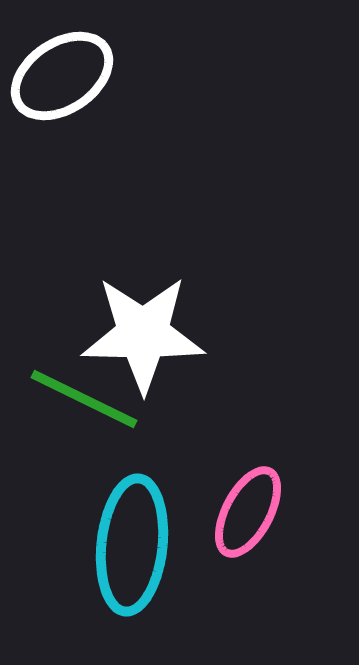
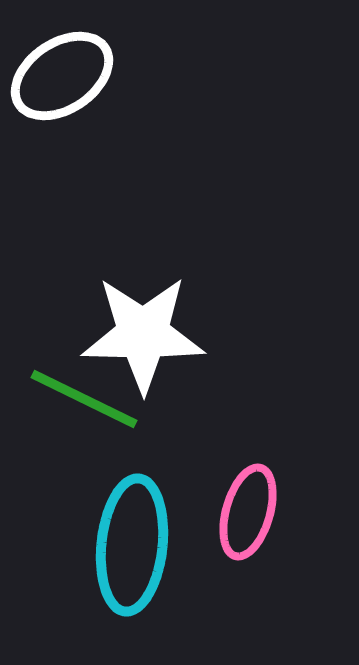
pink ellipse: rotated 12 degrees counterclockwise
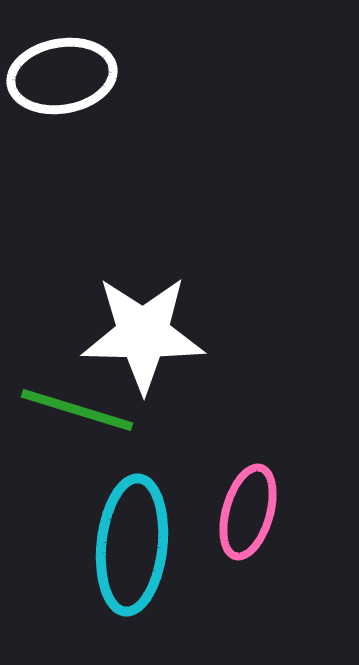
white ellipse: rotated 24 degrees clockwise
green line: moved 7 px left, 11 px down; rotated 9 degrees counterclockwise
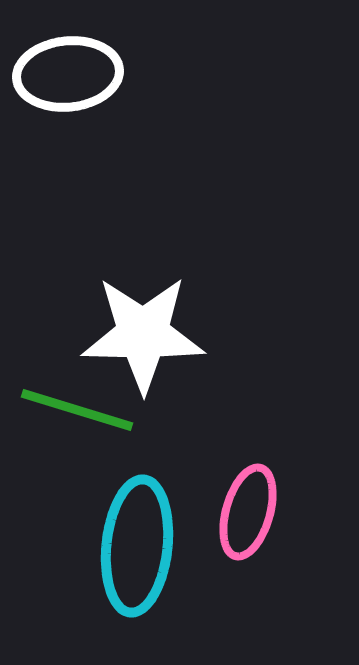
white ellipse: moved 6 px right, 2 px up; rotated 4 degrees clockwise
cyan ellipse: moved 5 px right, 1 px down
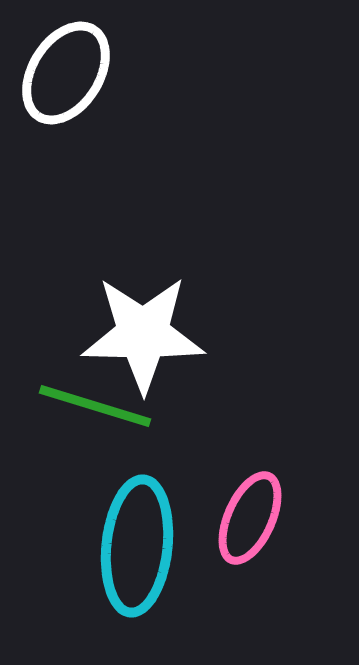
white ellipse: moved 2 px left, 1 px up; rotated 52 degrees counterclockwise
green line: moved 18 px right, 4 px up
pink ellipse: moved 2 px right, 6 px down; rotated 8 degrees clockwise
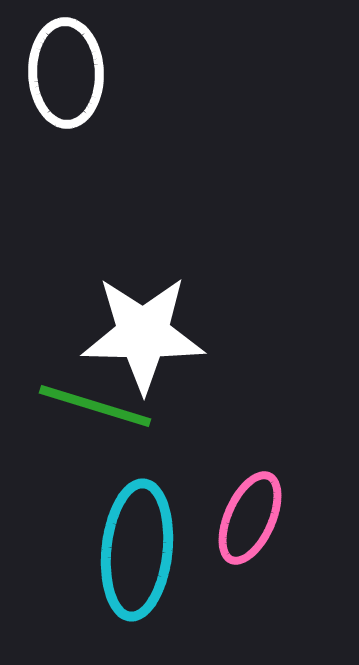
white ellipse: rotated 34 degrees counterclockwise
cyan ellipse: moved 4 px down
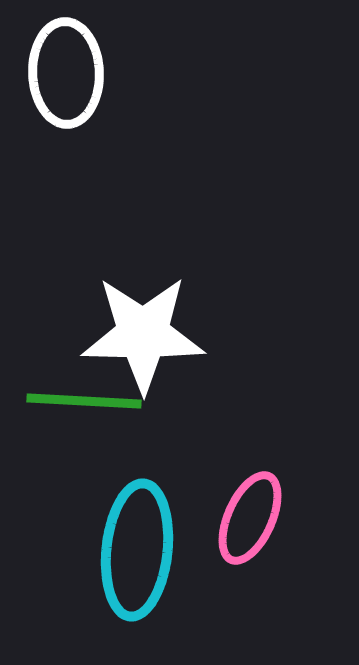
green line: moved 11 px left, 5 px up; rotated 14 degrees counterclockwise
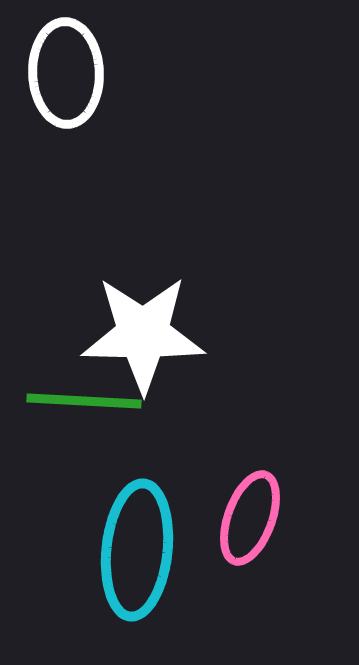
pink ellipse: rotated 4 degrees counterclockwise
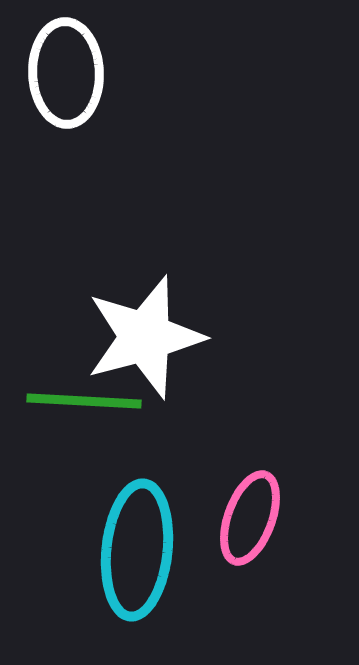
white star: moved 2 px right, 3 px down; rotated 16 degrees counterclockwise
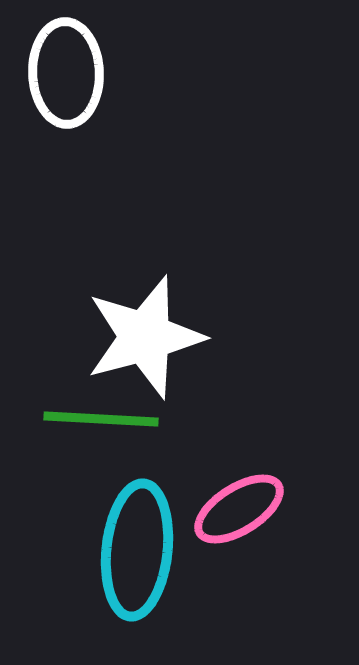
green line: moved 17 px right, 18 px down
pink ellipse: moved 11 px left, 9 px up; rotated 38 degrees clockwise
